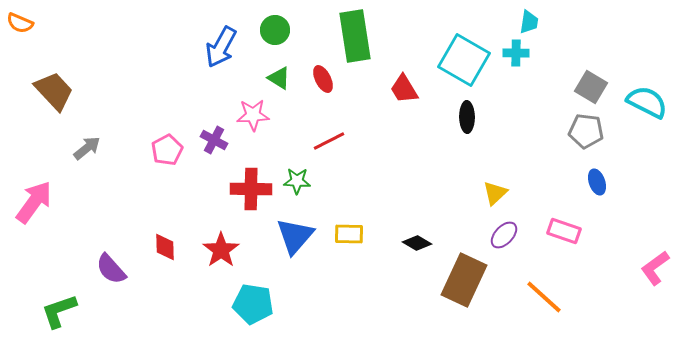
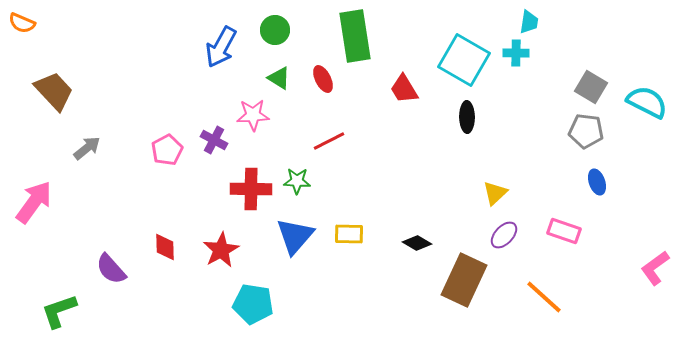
orange semicircle: moved 2 px right
red star: rotated 6 degrees clockwise
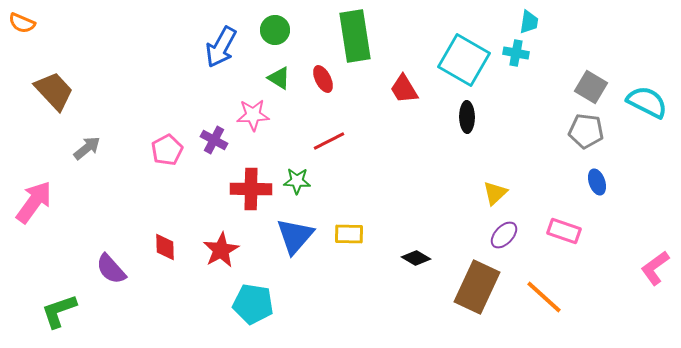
cyan cross: rotated 10 degrees clockwise
black diamond: moved 1 px left, 15 px down
brown rectangle: moved 13 px right, 7 px down
